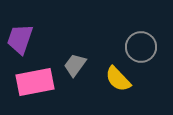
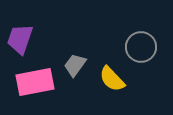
yellow semicircle: moved 6 px left
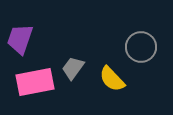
gray trapezoid: moved 2 px left, 3 px down
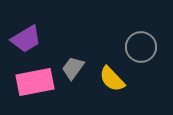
purple trapezoid: moved 6 px right; rotated 140 degrees counterclockwise
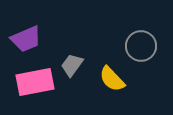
purple trapezoid: rotated 8 degrees clockwise
gray circle: moved 1 px up
gray trapezoid: moved 1 px left, 3 px up
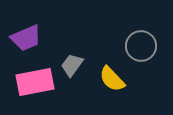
purple trapezoid: moved 1 px up
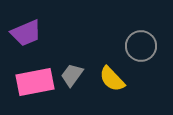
purple trapezoid: moved 5 px up
gray trapezoid: moved 10 px down
